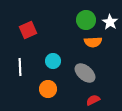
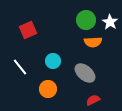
white line: rotated 36 degrees counterclockwise
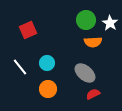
white star: moved 1 px down
cyan circle: moved 6 px left, 2 px down
red semicircle: moved 6 px up
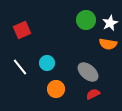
white star: rotated 14 degrees clockwise
red square: moved 6 px left
orange semicircle: moved 15 px right, 2 px down; rotated 12 degrees clockwise
gray ellipse: moved 3 px right, 1 px up
orange circle: moved 8 px right
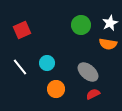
green circle: moved 5 px left, 5 px down
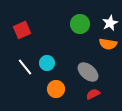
green circle: moved 1 px left, 1 px up
white line: moved 5 px right
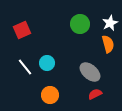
orange semicircle: rotated 114 degrees counterclockwise
gray ellipse: moved 2 px right
orange circle: moved 6 px left, 6 px down
red semicircle: moved 2 px right
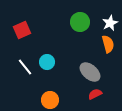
green circle: moved 2 px up
cyan circle: moved 1 px up
orange circle: moved 5 px down
